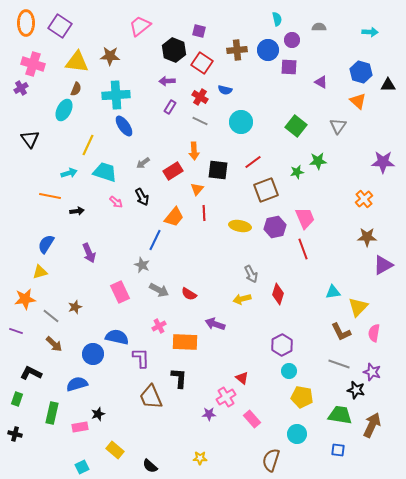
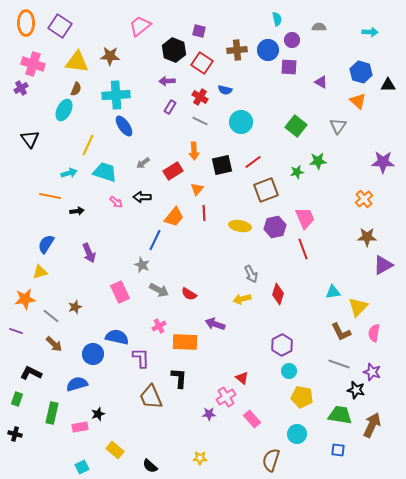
black square at (218, 170): moved 4 px right, 5 px up; rotated 20 degrees counterclockwise
black arrow at (142, 197): rotated 120 degrees clockwise
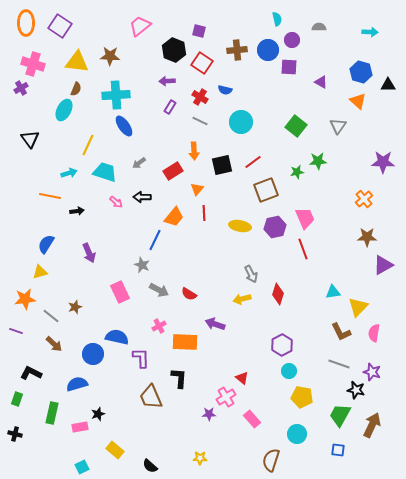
gray arrow at (143, 163): moved 4 px left
green trapezoid at (340, 415): rotated 70 degrees counterclockwise
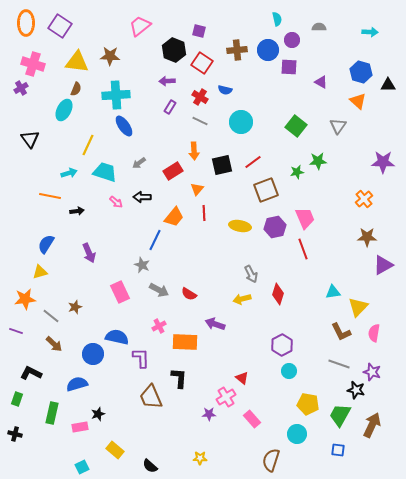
yellow pentagon at (302, 397): moved 6 px right, 7 px down
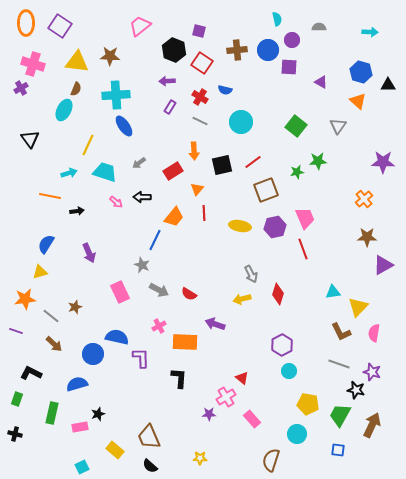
brown trapezoid at (151, 397): moved 2 px left, 40 px down
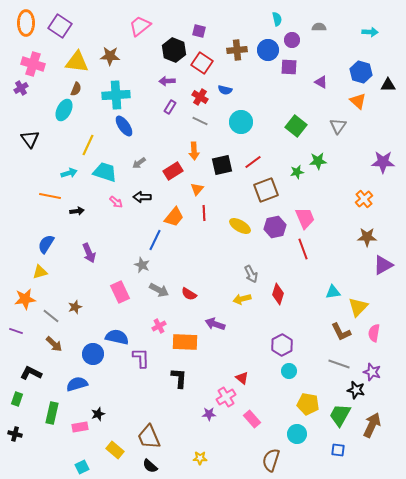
yellow ellipse at (240, 226): rotated 20 degrees clockwise
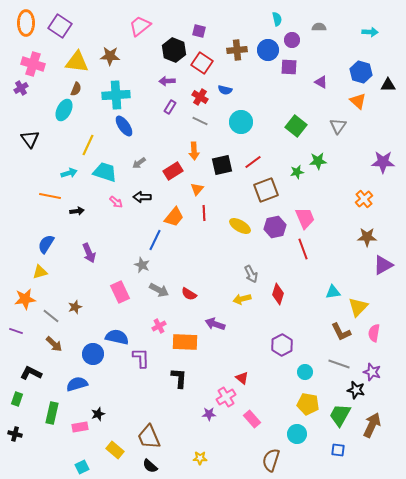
cyan circle at (289, 371): moved 16 px right, 1 px down
